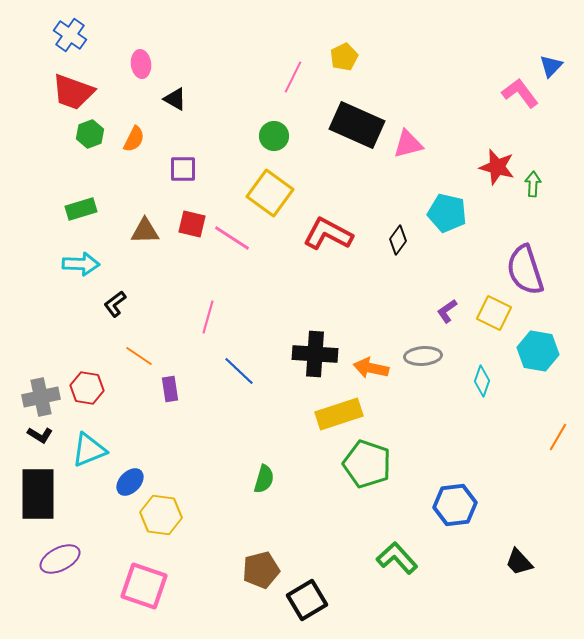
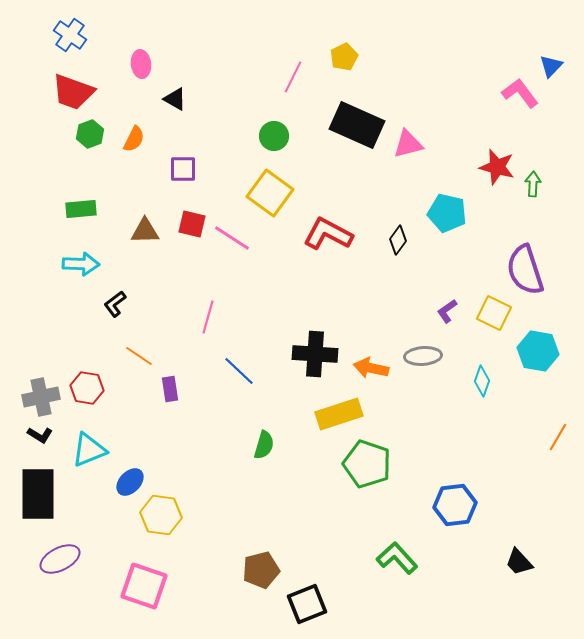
green rectangle at (81, 209): rotated 12 degrees clockwise
green semicircle at (264, 479): moved 34 px up
black square at (307, 600): moved 4 px down; rotated 9 degrees clockwise
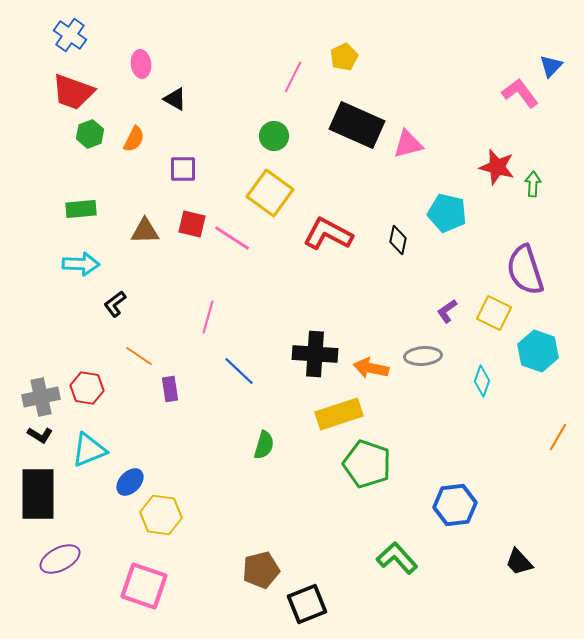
black diamond at (398, 240): rotated 24 degrees counterclockwise
cyan hexagon at (538, 351): rotated 9 degrees clockwise
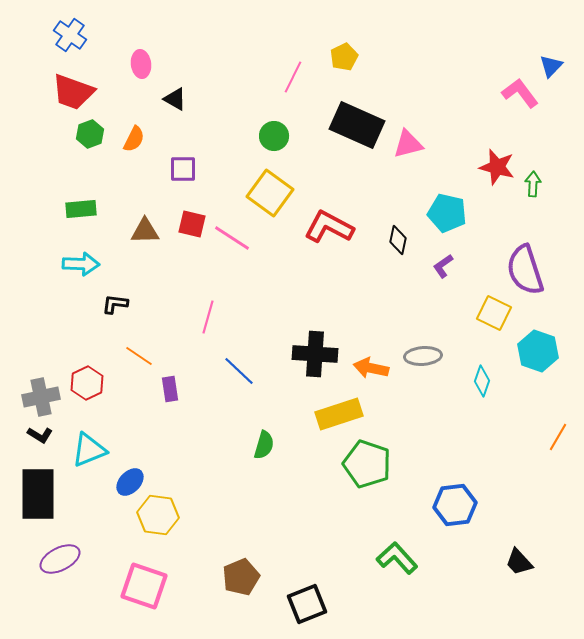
red L-shape at (328, 234): moved 1 px right, 7 px up
black L-shape at (115, 304): rotated 44 degrees clockwise
purple L-shape at (447, 311): moved 4 px left, 45 px up
red hexagon at (87, 388): moved 5 px up; rotated 24 degrees clockwise
yellow hexagon at (161, 515): moved 3 px left
brown pentagon at (261, 570): moved 20 px left, 7 px down; rotated 9 degrees counterclockwise
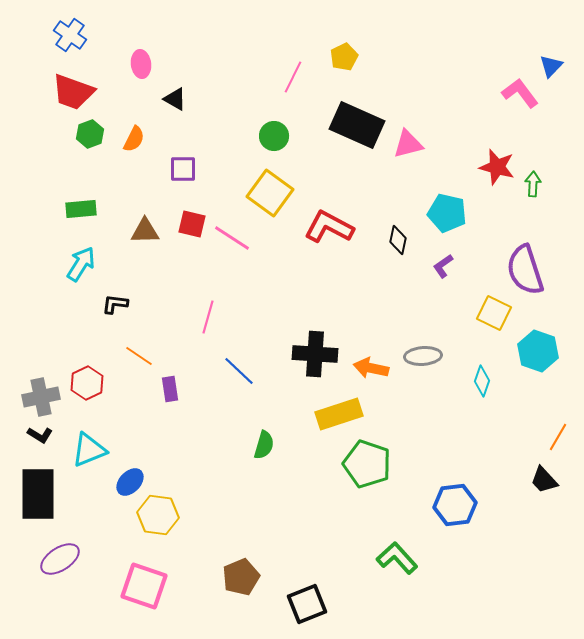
cyan arrow at (81, 264): rotated 60 degrees counterclockwise
purple ellipse at (60, 559): rotated 6 degrees counterclockwise
black trapezoid at (519, 562): moved 25 px right, 82 px up
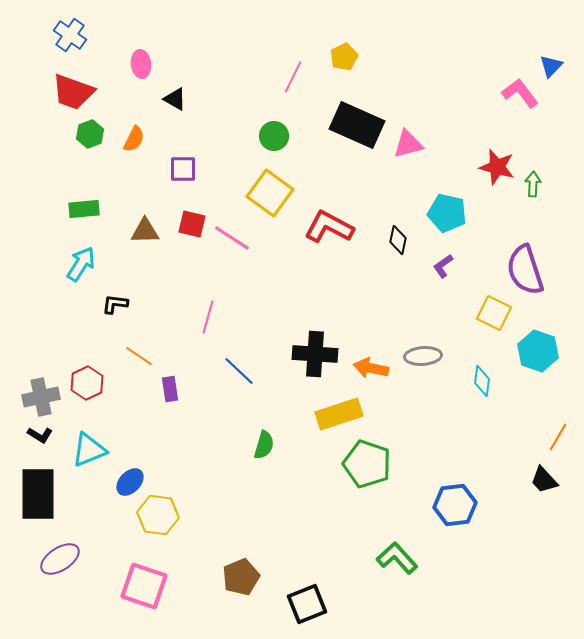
green rectangle at (81, 209): moved 3 px right
cyan diamond at (482, 381): rotated 12 degrees counterclockwise
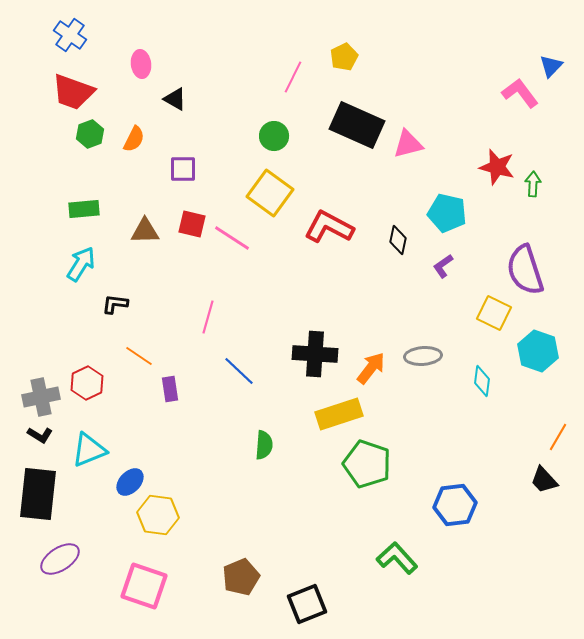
orange arrow at (371, 368): rotated 116 degrees clockwise
green semicircle at (264, 445): rotated 12 degrees counterclockwise
black rectangle at (38, 494): rotated 6 degrees clockwise
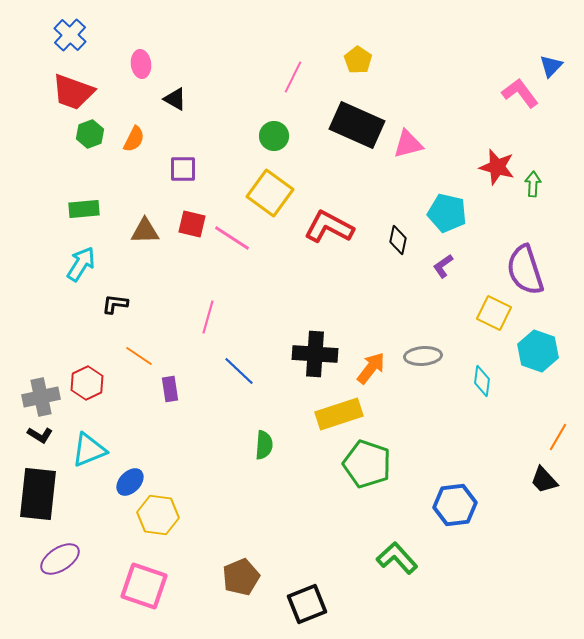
blue cross at (70, 35): rotated 8 degrees clockwise
yellow pentagon at (344, 57): moved 14 px right, 3 px down; rotated 12 degrees counterclockwise
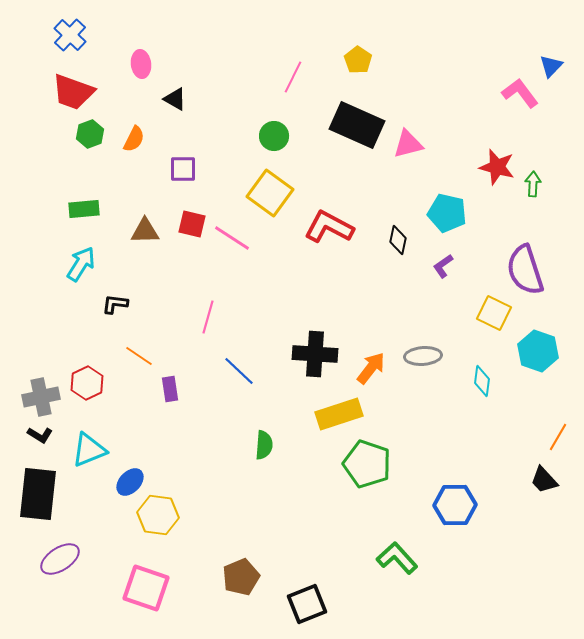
blue hexagon at (455, 505): rotated 6 degrees clockwise
pink square at (144, 586): moved 2 px right, 2 px down
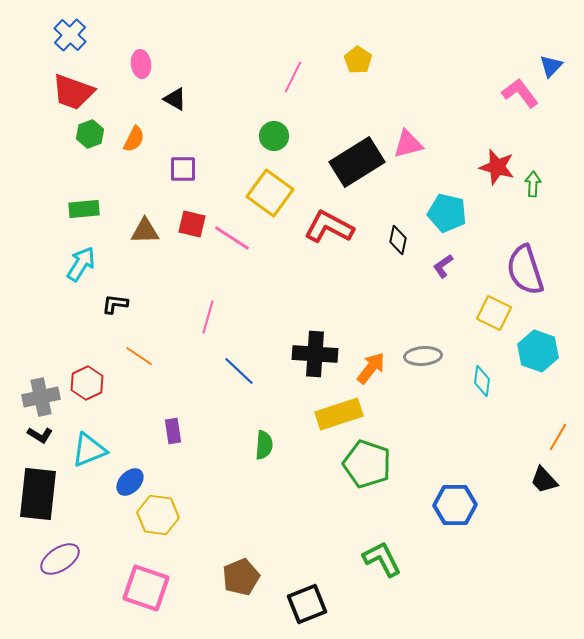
black rectangle at (357, 125): moved 37 px down; rotated 56 degrees counterclockwise
purple rectangle at (170, 389): moved 3 px right, 42 px down
green L-shape at (397, 558): moved 15 px left, 1 px down; rotated 15 degrees clockwise
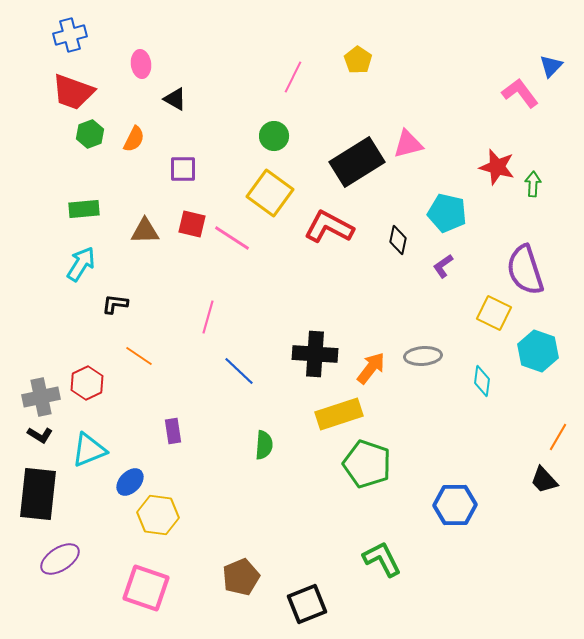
blue cross at (70, 35): rotated 32 degrees clockwise
